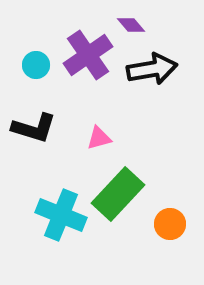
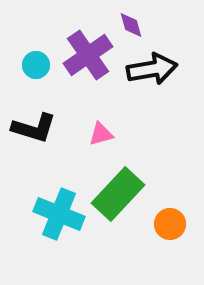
purple diamond: rotated 24 degrees clockwise
pink triangle: moved 2 px right, 4 px up
cyan cross: moved 2 px left, 1 px up
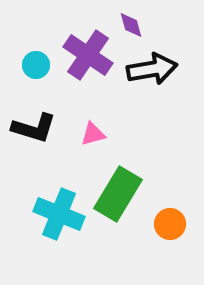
purple cross: rotated 21 degrees counterclockwise
pink triangle: moved 8 px left
green rectangle: rotated 12 degrees counterclockwise
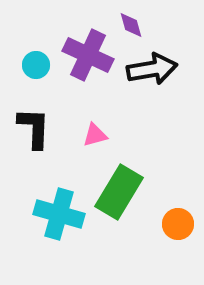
purple cross: rotated 9 degrees counterclockwise
black L-shape: rotated 105 degrees counterclockwise
pink triangle: moved 2 px right, 1 px down
green rectangle: moved 1 px right, 2 px up
cyan cross: rotated 6 degrees counterclockwise
orange circle: moved 8 px right
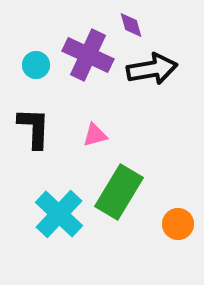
cyan cross: rotated 27 degrees clockwise
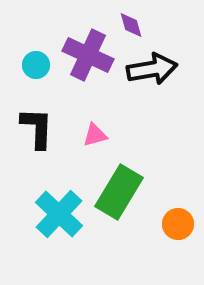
black L-shape: moved 3 px right
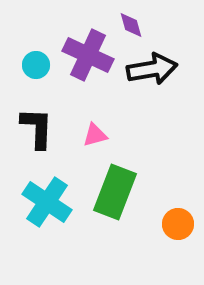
green rectangle: moved 4 px left; rotated 10 degrees counterclockwise
cyan cross: moved 12 px left, 12 px up; rotated 9 degrees counterclockwise
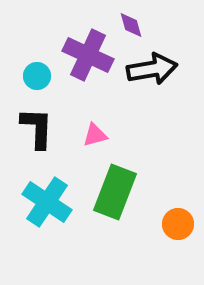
cyan circle: moved 1 px right, 11 px down
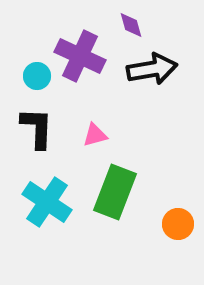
purple cross: moved 8 px left, 1 px down
